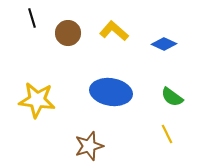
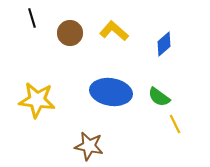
brown circle: moved 2 px right
blue diamond: rotated 65 degrees counterclockwise
green semicircle: moved 13 px left
yellow line: moved 8 px right, 10 px up
brown star: rotated 28 degrees clockwise
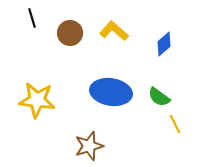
brown star: rotated 28 degrees counterclockwise
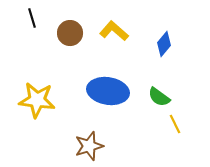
blue diamond: rotated 10 degrees counterclockwise
blue ellipse: moved 3 px left, 1 px up
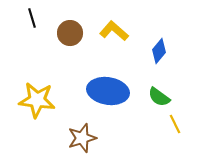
blue diamond: moved 5 px left, 7 px down
brown star: moved 7 px left, 8 px up
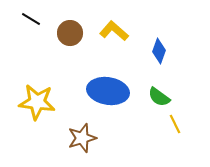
black line: moved 1 px left, 1 px down; rotated 42 degrees counterclockwise
blue diamond: rotated 20 degrees counterclockwise
yellow star: moved 2 px down
